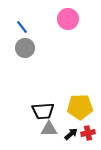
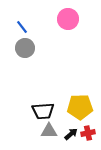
gray triangle: moved 2 px down
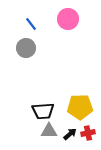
blue line: moved 9 px right, 3 px up
gray circle: moved 1 px right
black arrow: moved 1 px left
